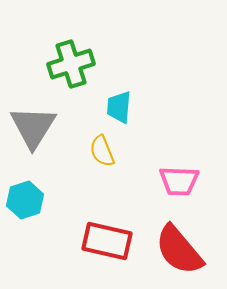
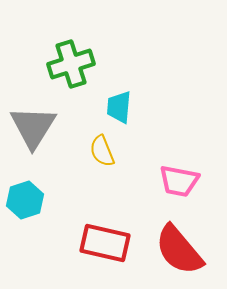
pink trapezoid: rotated 9 degrees clockwise
red rectangle: moved 2 px left, 2 px down
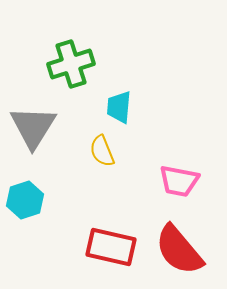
red rectangle: moved 6 px right, 4 px down
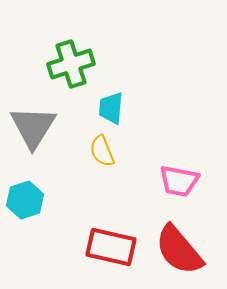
cyan trapezoid: moved 8 px left, 1 px down
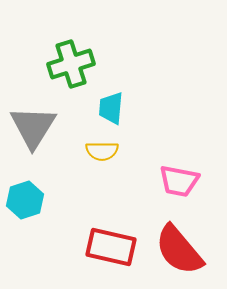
yellow semicircle: rotated 68 degrees counterclockwise
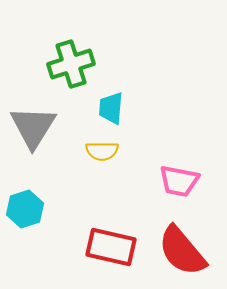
cyan hexagon: moved 9 px down
red semicircle: moved 3 px right, 1 px down
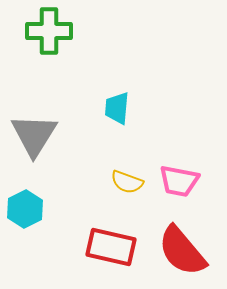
green cross: moved 22 px left, 33 px up; rotated 18 degrees clockwise
cyan trapezoid: moved 6 px right
gray triangle: moved 1 px right, 8 px down
yellow semicircle: moved 25 px right, 31 px down; rotated 20 degrees clockwise
cyan hexagon: rotated 9 degrees counterclockwise
